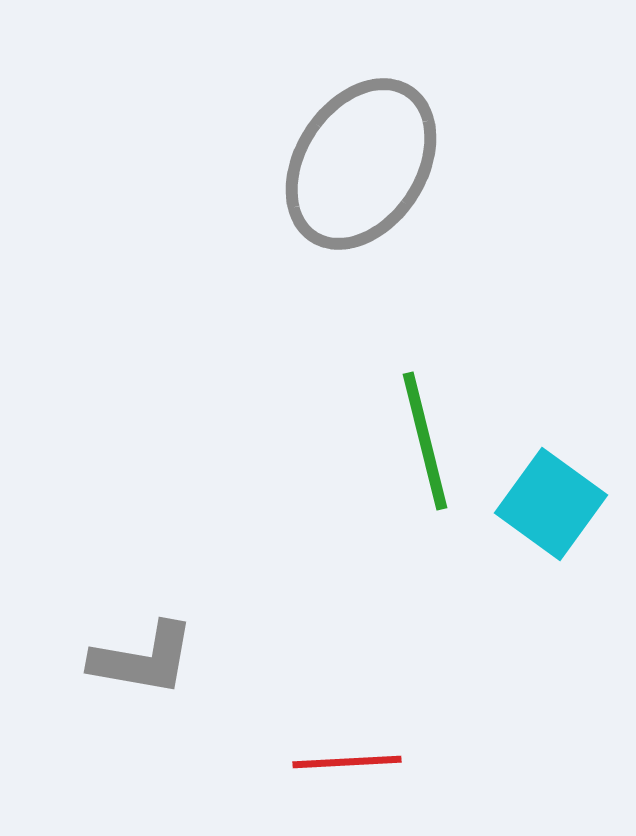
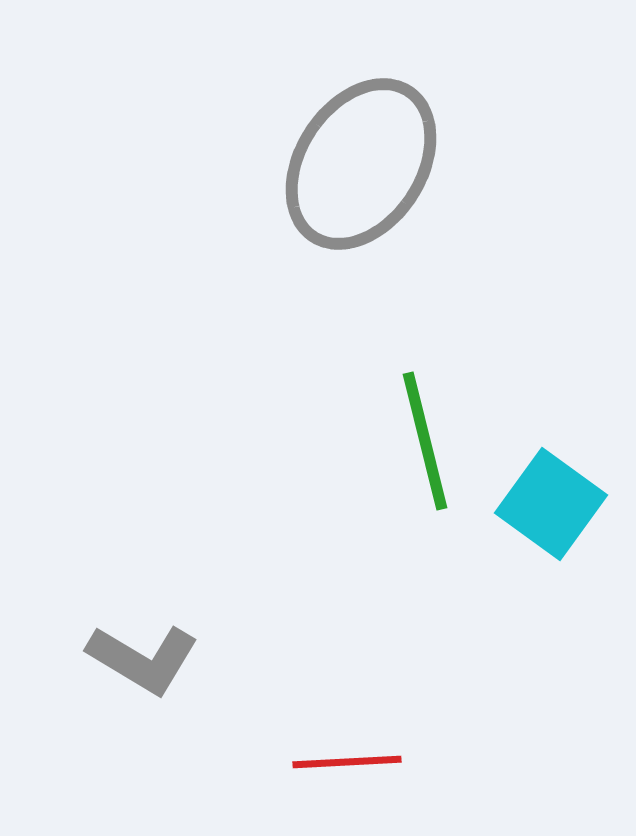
gray L-shape: rotated 21 degrees clockwise
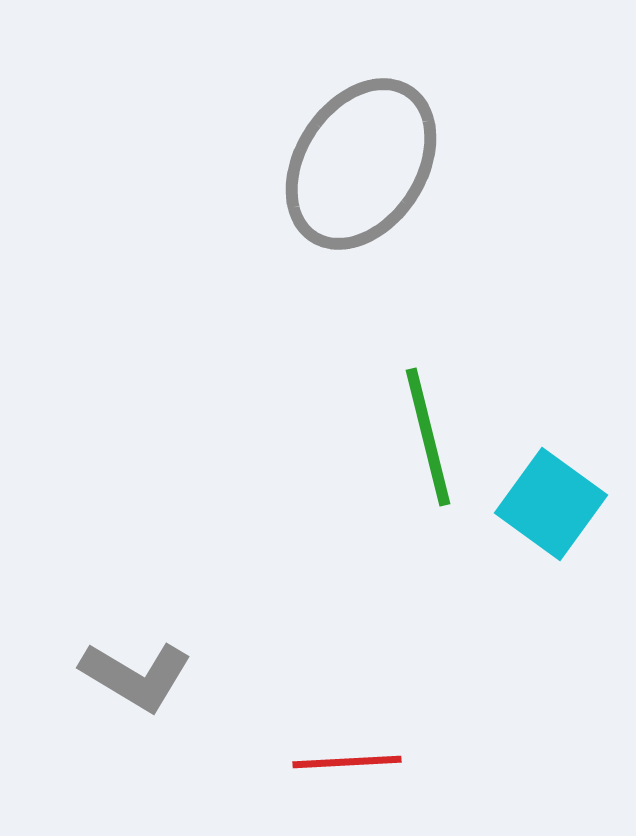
green line: moved 3 px right, 4 px up
gray L-shape: moved 7 px left, 17 px down
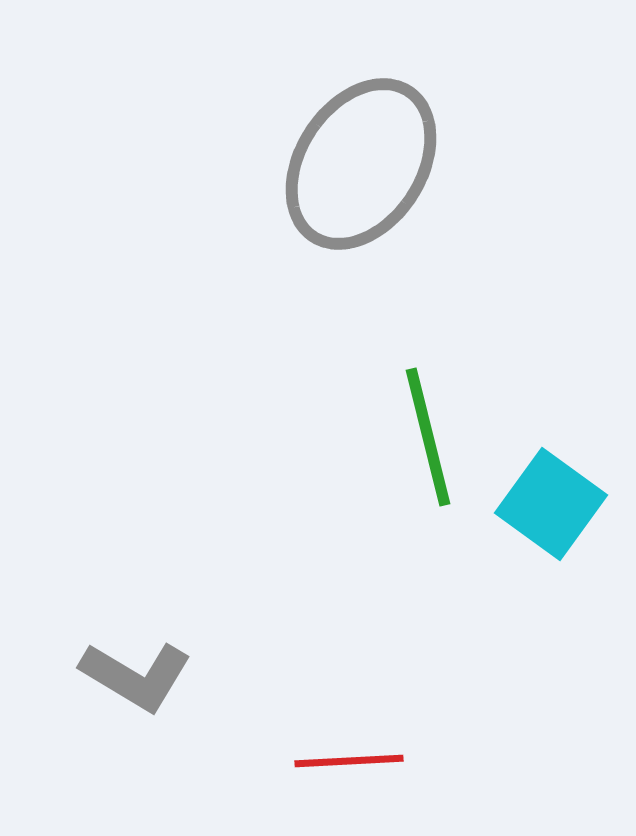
red line: moved 2 px right, 1 px up
